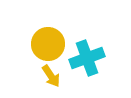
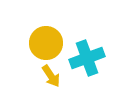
yellow circle: moved 2 px left, 1 px up
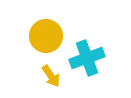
yellow circle: moved 7 px up
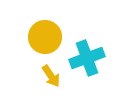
yellow circle: moved 1 px left, 1 px down
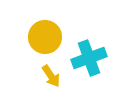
cyan cross: moved 2 px right
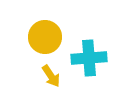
cyan cross: rotated 16 degrees clockwise
